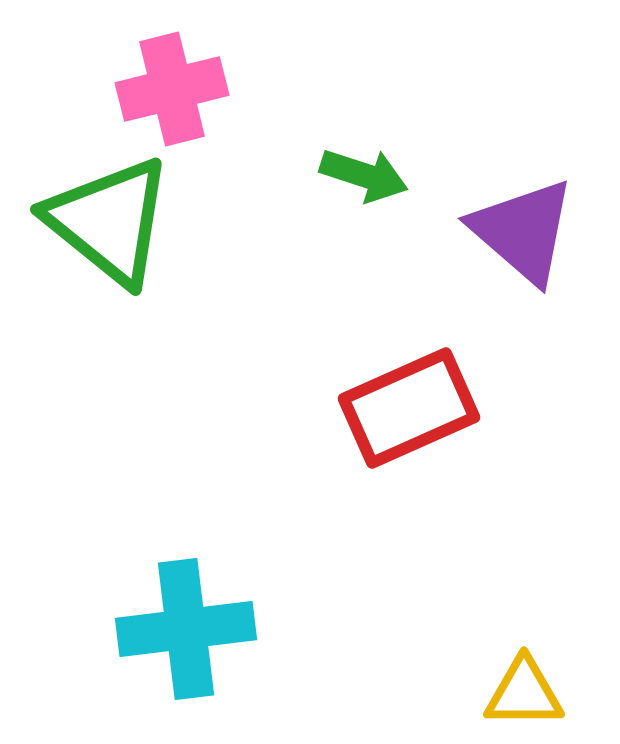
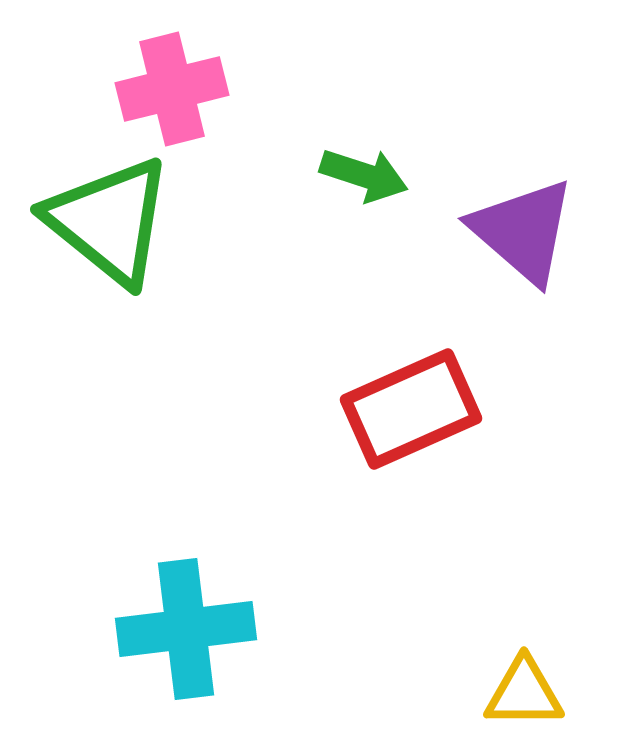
red rectangle: moved 2 px right, 1 px down
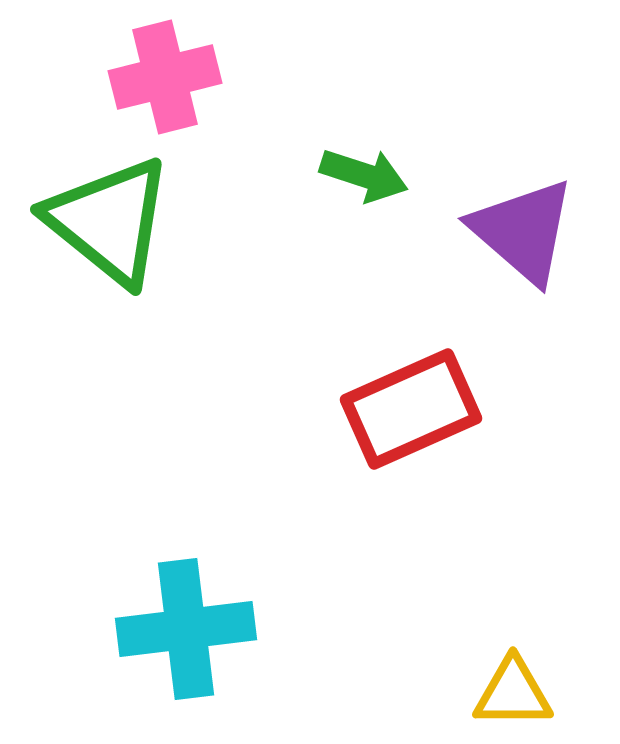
pink cross: moved 7 px left, 12 px up
yellow triangle: moved 11 px left
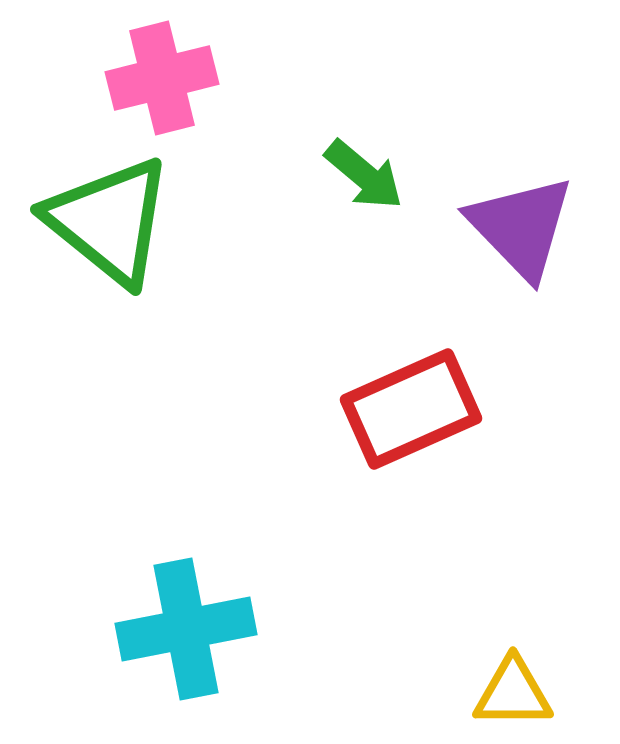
pink cross: moved 3 px left, 1 px down
green arrow: rotated 22 degrees clockwise
purple triangle: moved 2 px left, 4 px up; rotated 5 degrees clockwise
cyan cross: rotated 4 degrees counterclockwise
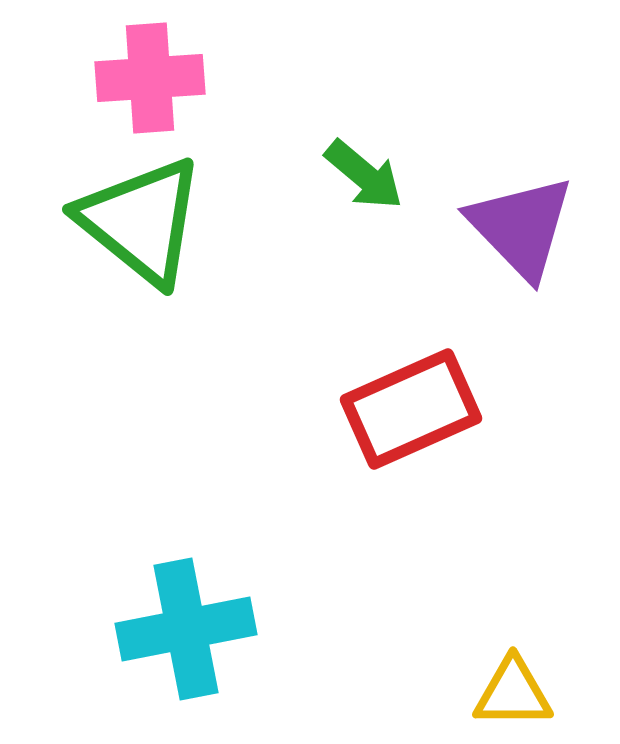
pink cross: moved 12 px left; rotated 10 degrees clockwise
green triangle: moved 32 px right
